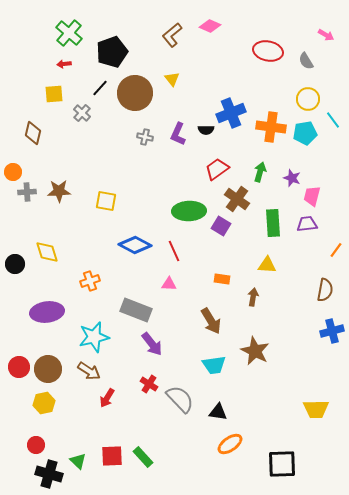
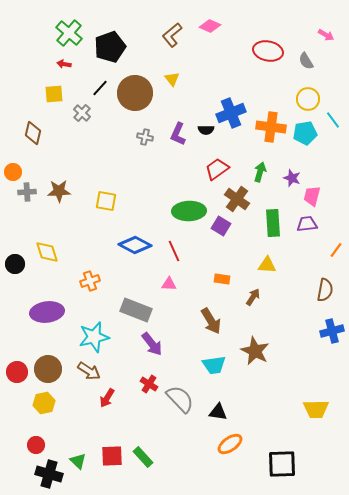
black pentagon at (112, 52): moved 2 px left, 5 px up
red arrow at (64, 64): rotated 16 degrees clockwise
brown arrow at (253, 297): rotated 24 degrees clockwise
red circle at (19, 367): moved 2 px left, 5 px down
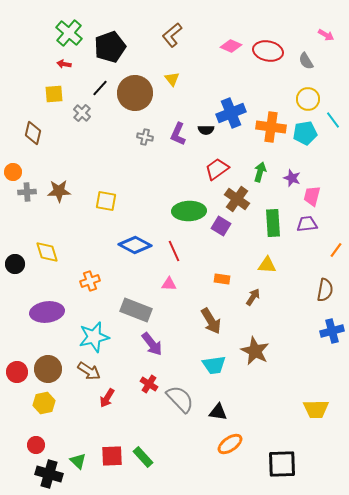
pink diamond at (210, 26): moved 21 px right, 20 px down
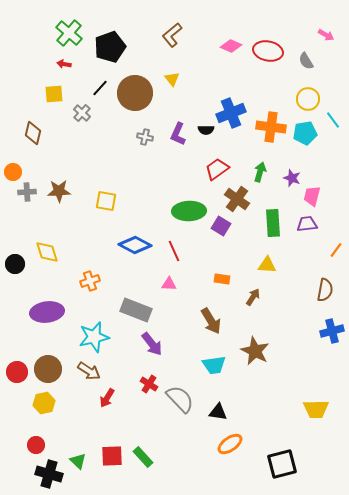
black square at (282, 464): rotated 12 degrees counterclockwise
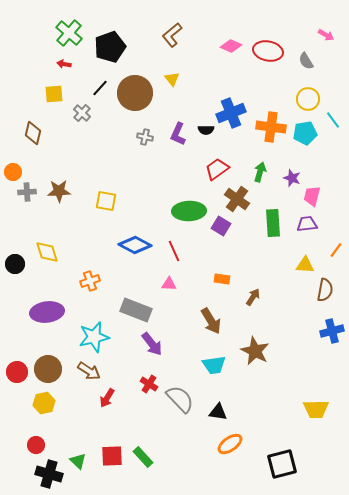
yellow triangle at (267, 265): moved 38 px right
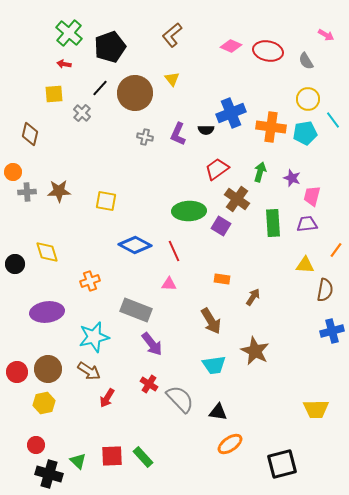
brown diamond at (33, 133): moved 3 px left, 1 px down
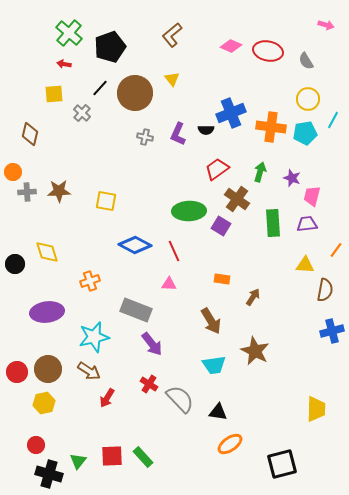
pink arrow at (326, 35): moved 10 px up; rotated 14 degrees counterclockwise
cyan line at (333, 120): rotated 66 degrees clockwise
yellow trapezoid at (316, 409): rotated 88 degrees counterclockwise
green triangle at (78, 461): rotated 24 degrees clockwise
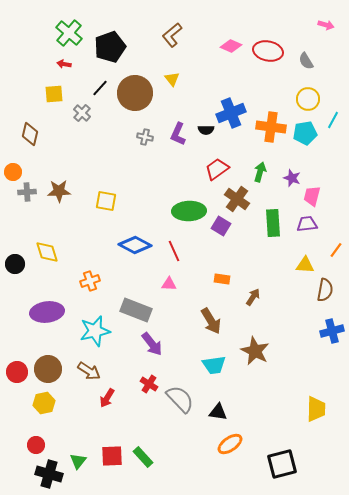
cyan star at (94, 337): moved 1 px right, 6 px up
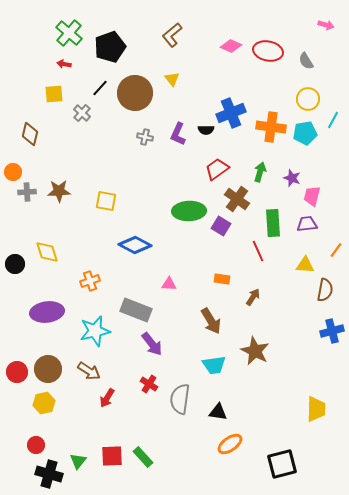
red line at (174, 251): moved 84 px right
gray semicircle at (180, 399): rotated 128 degrees counterclockwise
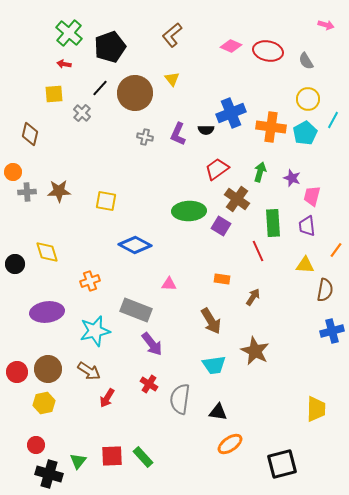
cyan pentagon at (305, 133): rotated 20 degrees counterclockwise
purple trapezoid at (307, 224): moved 2 px down; rotated 90 degrees counterclockwise
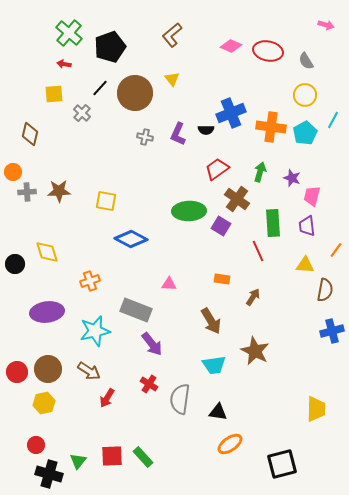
yellow circle at (308, 99): moved 3 px left, 4 px up
blue diamond at (135, 245): moved 4 px left, 6 px up
